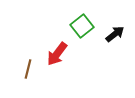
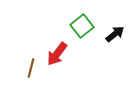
brown line: moved 3 px right, 1 px up
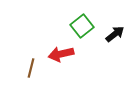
red arrow: moved 4 px right; rotated 40 degrees clockwise
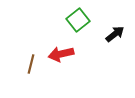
green square: moved 4 px left, 6 px up
brown line: moved 4 px up
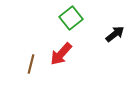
green square: moved 7 px left, 2 px up
red arrow: rotated 35 degrees counterclockwise
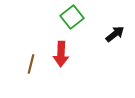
green square: moved 1 px right, 1 px up
red arrow: rotated 40 degrees counterclockwise
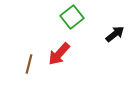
red arrow: moved 2 px left; rotated 40 degrees clockwise
brown line: moved 2 px left
